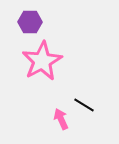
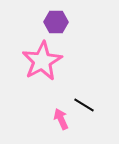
purple hexagon: moved 26 px right
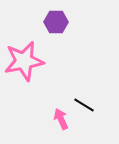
pink star: moved 18 px left; rotated 18 degrees clockwise
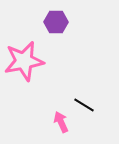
pink arrow: moved 3 px down
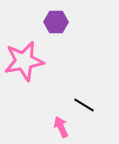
pink arrow: moved 5 px down
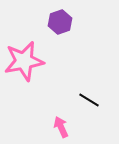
purple hexagon: moved 4 px right; rotated 20 degrees counterclockwise
black line: moved 5 px right, 5 px up
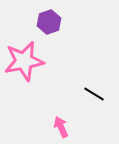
purple hexagon: moved 11 px left
black line: moved 5 px right, 6 px up
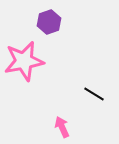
pink arrow: moved 1 px right
